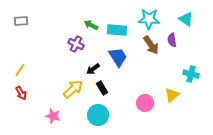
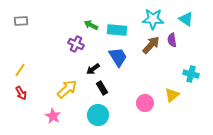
cyan star: moved 4 px right
brown arrow: rotated 102 degrees counterclockwise
yellow arrow: moved 6 px left
pink star: rotated 14 degrees clockwise
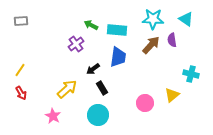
purple cross: rotated 28 degrees clockwise
blue trapezoid: rotated 40 degrees clockwise
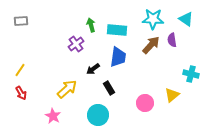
green arrow: rotated 48 degrees clockwise
black rectangle: moved 7 px right
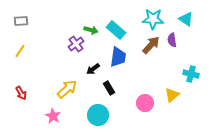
green arrow: moved 5 px down; rotated 120 degrees clockwise
cyan rectangle: moved 1 px left; rotated 36 degrees clockwise
yellow line: moved 19 px up
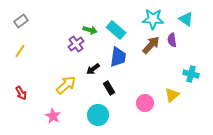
gray rectangle: rotated 32 degrees counterclockwise
green arrow: moved 1 px left
yellow arrow: moved 1 px left, 4 px up
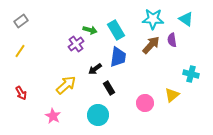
cyan rectangle: rotated 18 degrees clockwise
black arrow: moved 2 px right
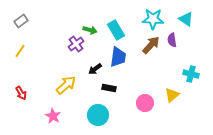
black rectangle: rotated 48 degrees counterclockwise
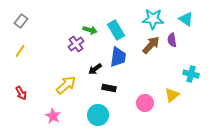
gray rectangle: rotated 16 degrees counterclockwise
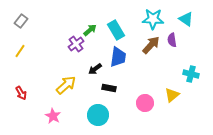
green arrow: rotated 56 degrees counterclockwise
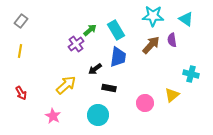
cyan star: moved 3 px up
yellow line: rotated 24 degrees counterclockwise
